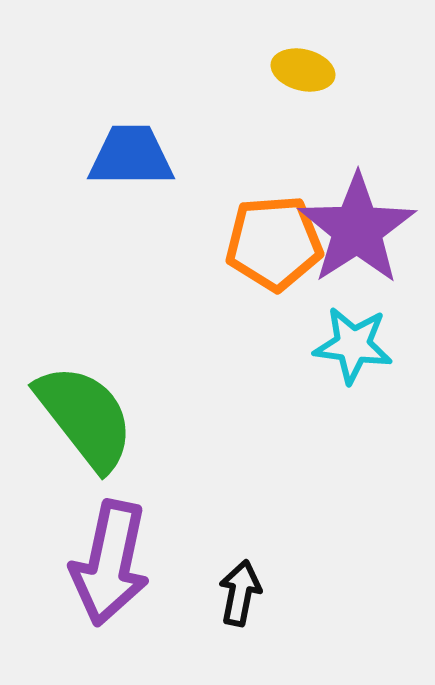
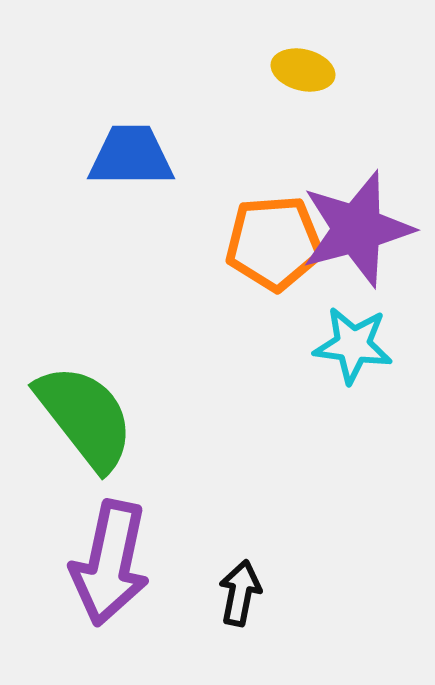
purple star: rotated 18 degrees clockwise
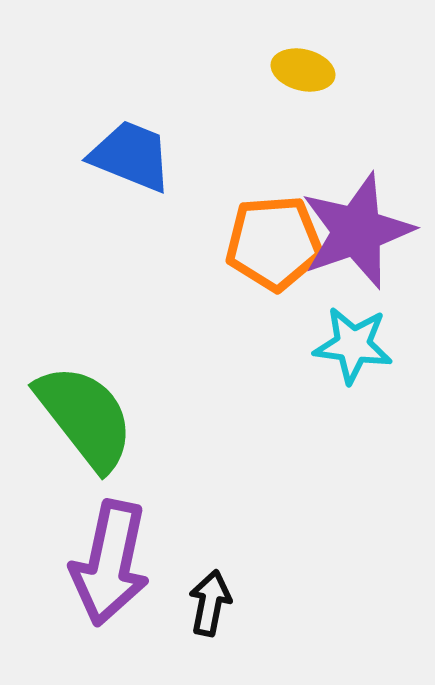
blue trapezoid: rotated 22 degrees clockwise
purple star: moved 2 px down; rotated 4 degrees counterclockwise
black arrow: moved 30 px left, 10 px down
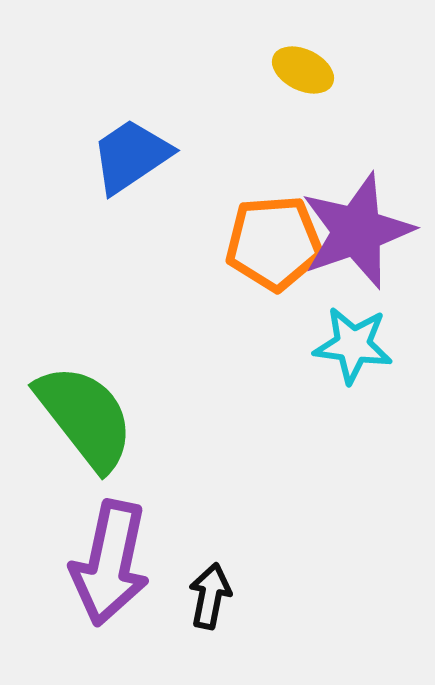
yellow ellipse: rotated 12 degrees clockwise
blue trapezoid: rotated 56 degrees counterclockwise
black arrow: moved 7 px up
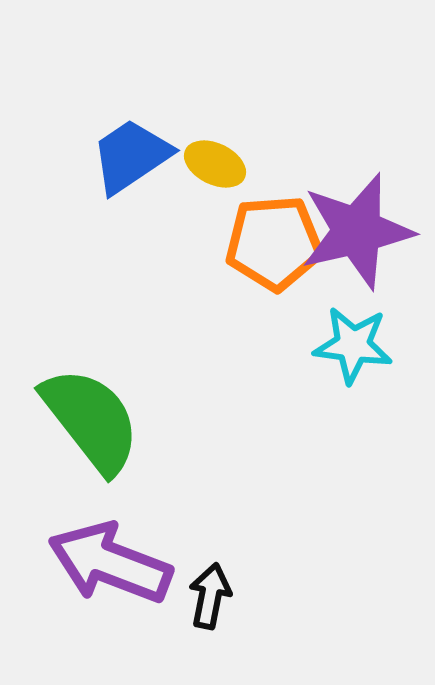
yellow ellipse: moved 88 px left, 94 px down
purple star: rotated 6 degrees clockwise
green semicircle: moved 6 px right, 3 px down
purple arrow: rotated 99 degrees clockwise
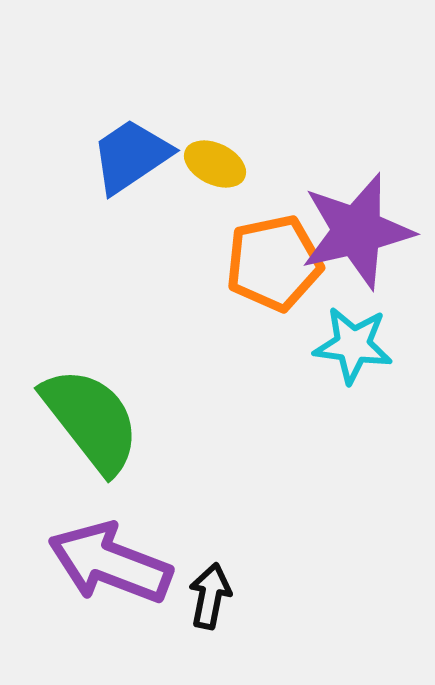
orange pentagon: moved 20 px down; rotated 8 degrees counterclockwise
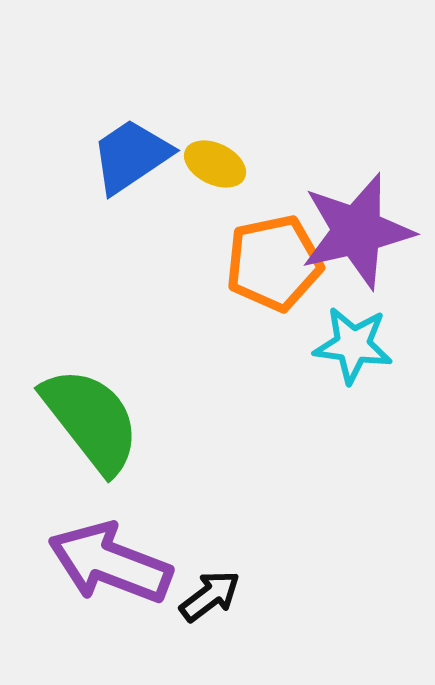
black arrow: rotated 42 degrees clockwise
